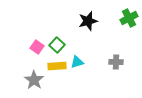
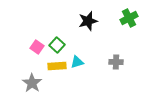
gray star: moved 2 px left, 3 px down
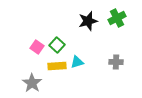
green cross: moved 12 px left
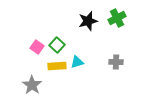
gray star: moved 2 px down
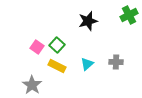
green cross: moved 12 px right, 3 px up
cyan triangle: moved 10 px right, 2 px down; rotated 24 degrees counterclockwise
yellow rectangle: rotated 30 degrees clockwise
